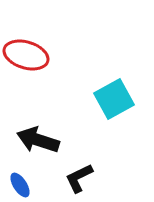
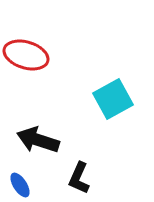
cyan square: moved 1 px left
black L-shape: rotated 40 degrees counterclockwise
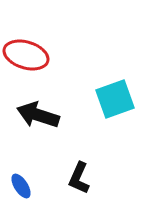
cyan square: moved 2 px right; rotated 9 degrees clockwise
black arrow: moved 25 px up
blue ellipse: moved 1 px right, 1 px down
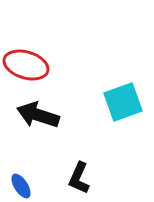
red ellipse: moved 10 px down
cyan square: moved 8 px right, 3 px down
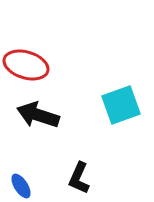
cyan square: moved 2 px left, 3 px down
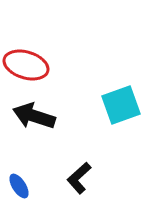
black arrow: moved 4 px left, 1 px down
black L-shape: rotated 24 degrees clockwise
blue ellipse: moved 2 px left
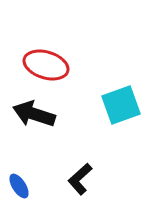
red ellipse: moved 20 px right
black arrow: moved 2 px up
black L-shape: moved 1 px right, 1 px down
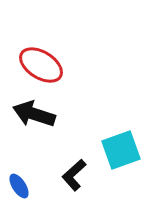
red ellipse: moved 5 px left; rotated 15 degrees clockwise
cyan square: moved 45 px down
black L-shape: moved 6 px left, 4 px up
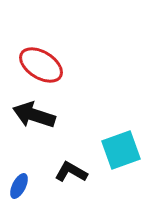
black arrow: moved 1 px down
black L-shape: moved 3 px left, 3 px up; rotated 72 degrees clockwise
blue ellipse: rotated 60 degrees clockwise
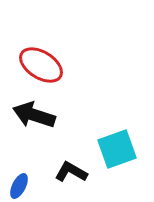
cyan square: moved 4 px left, 1 px up
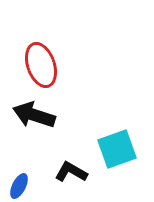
red ellipse: rotated 39 degrees clockwise
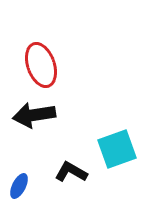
black arrow: rotated 27 degrees counterclockwise
